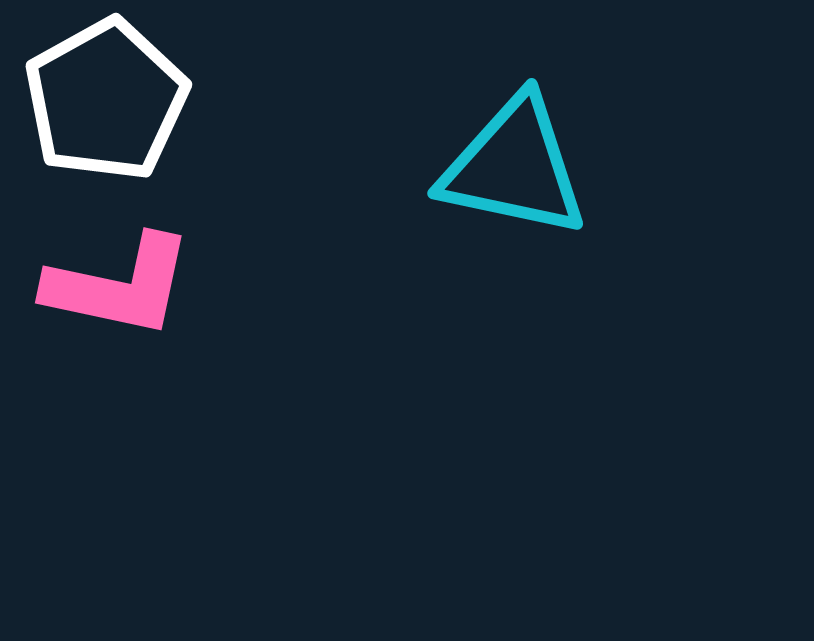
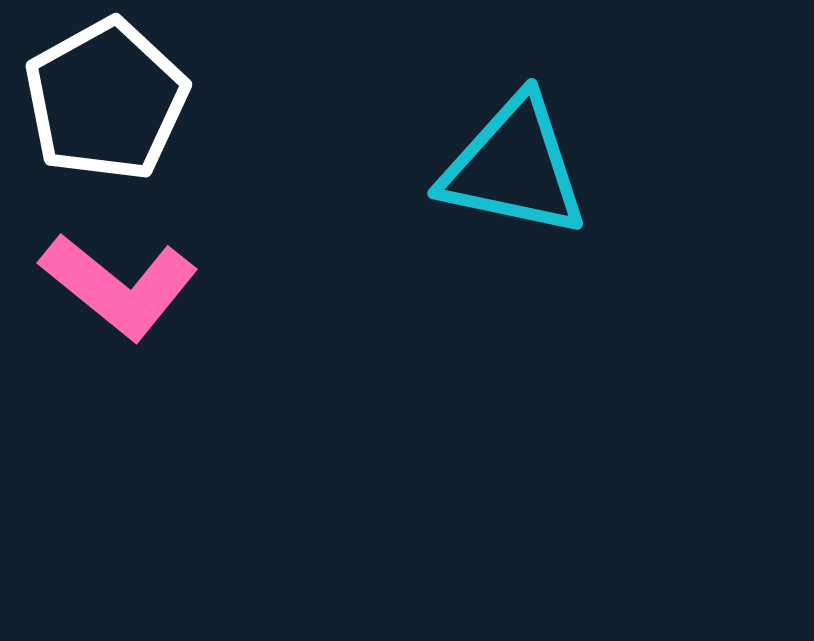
pink L-shape: rotated 27 degrees clockwise
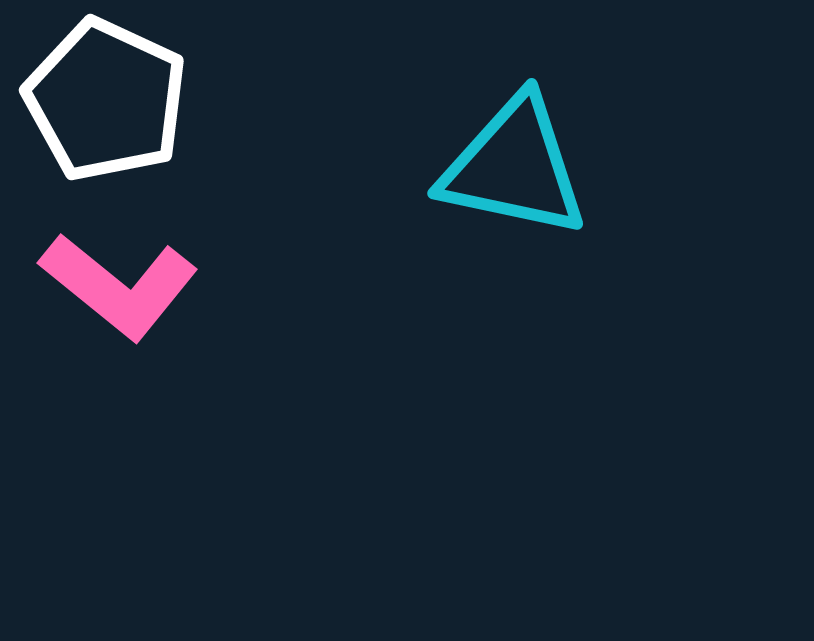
white pentagon: rotated 18 degrees counterclockwise
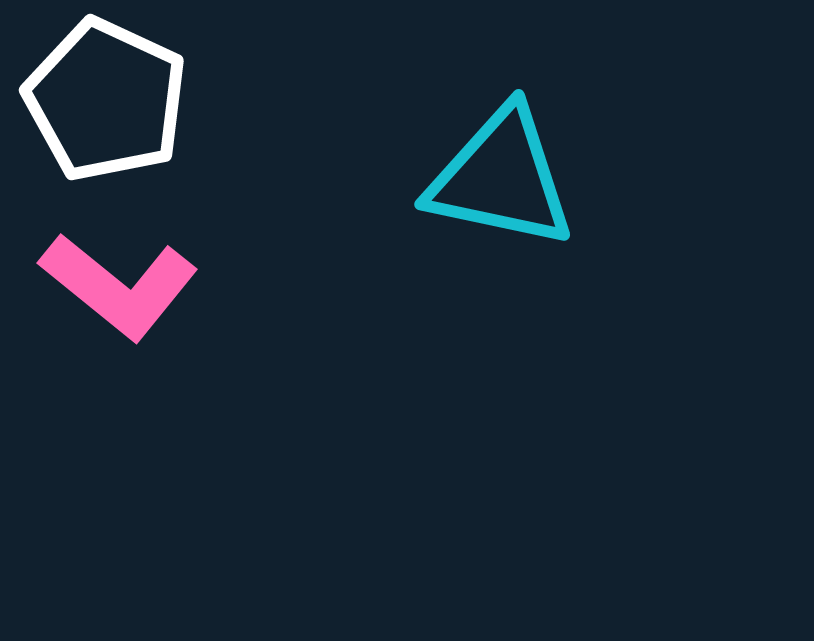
cyan triangle: moved 13 px left, 11 px down
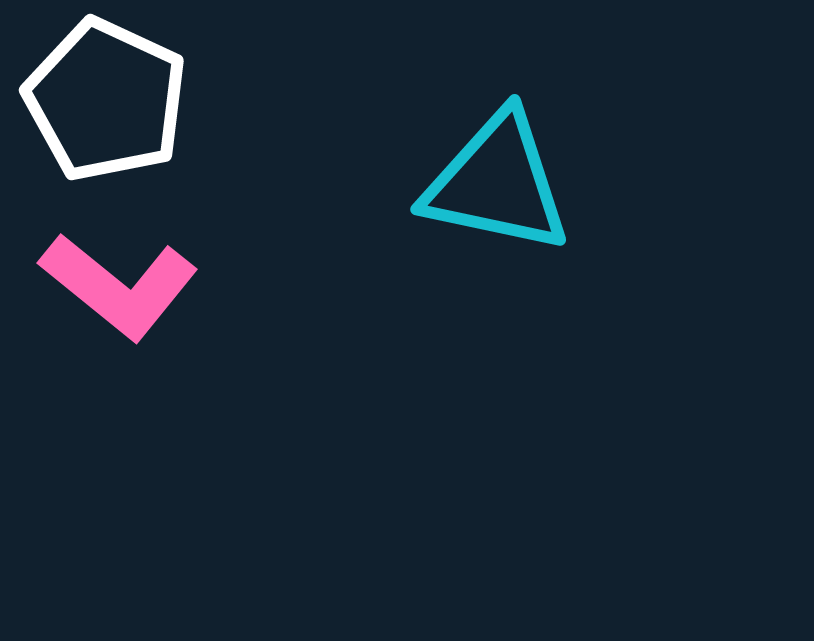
cyan triangle: moved 4 px left, 5 px down
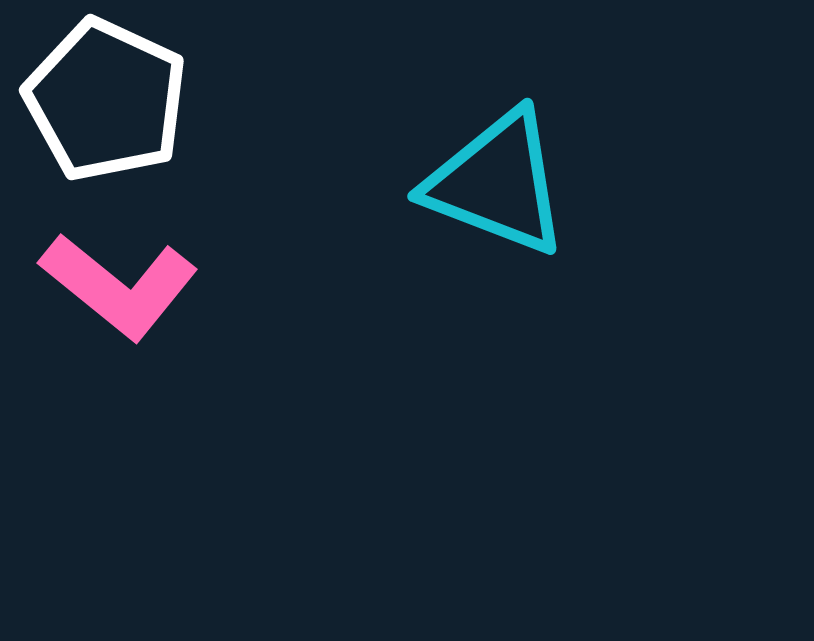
cyan triangle: rotated 9 degrees clockwise
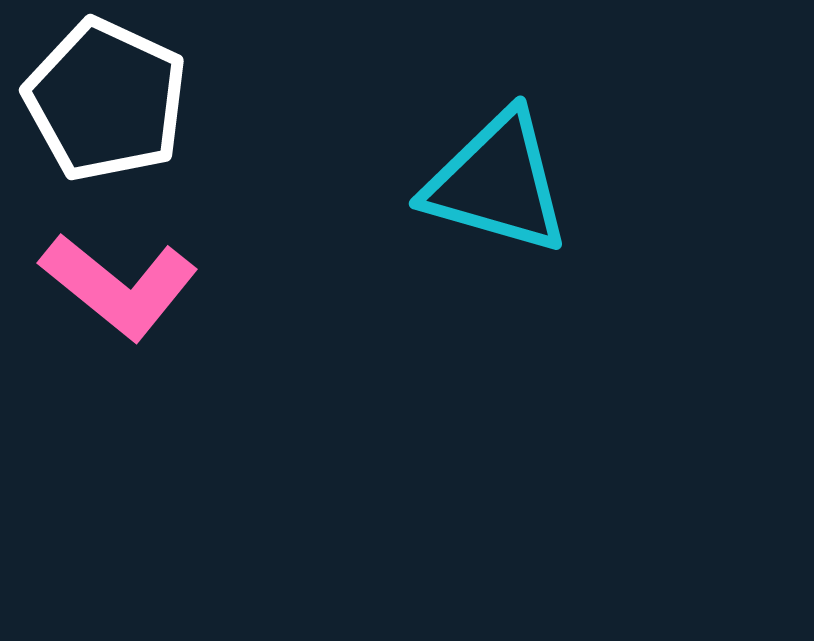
cyan triangle: rotated 5 degrees counterclockwise
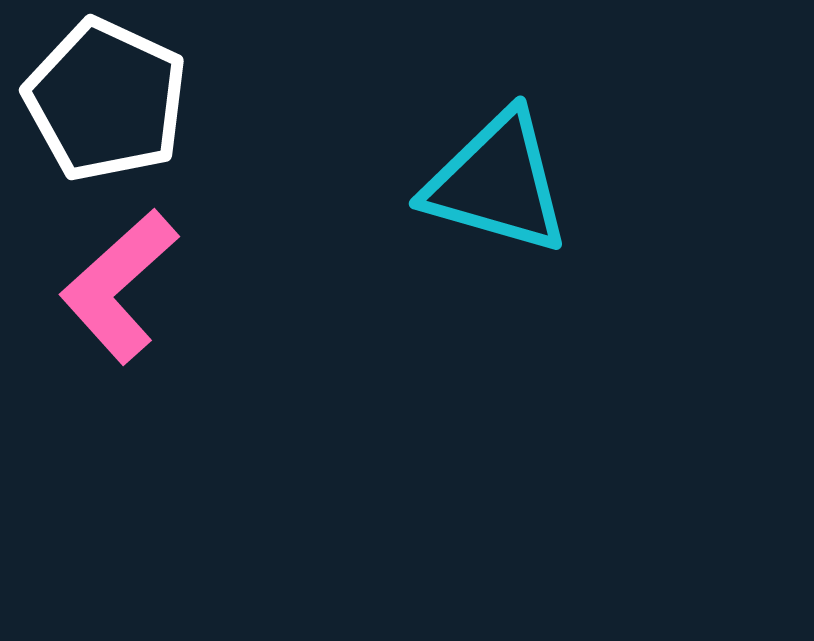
pink L-shape: rotated 99 degrees clockwise
